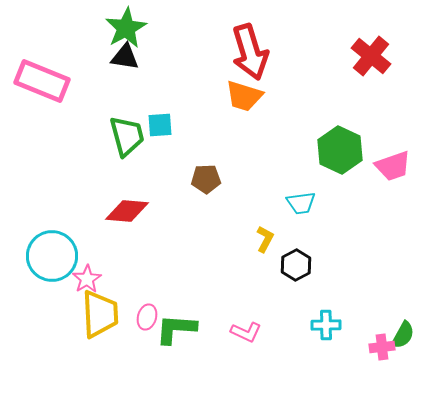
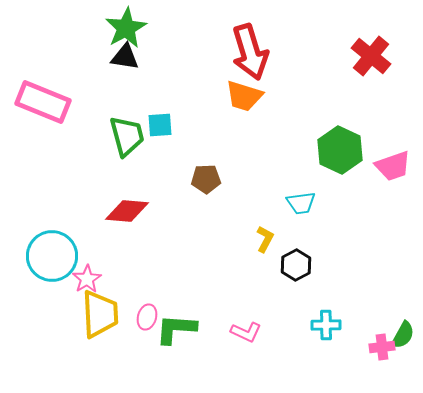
pink rectangle: moved 1 px right, 21 px down
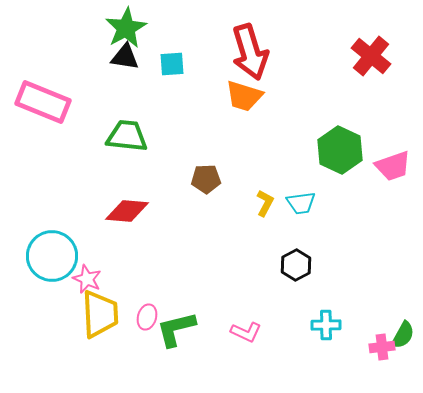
cyan square: moved 12 px right, 61 px up
green trapezoid: rotated 69 degrees counterclockwise
yellow L-shape: moved 36 px up
pink star: rotated 16 degrees counterclockwise
green L-shape: rotated 18 degrees counterclockwise
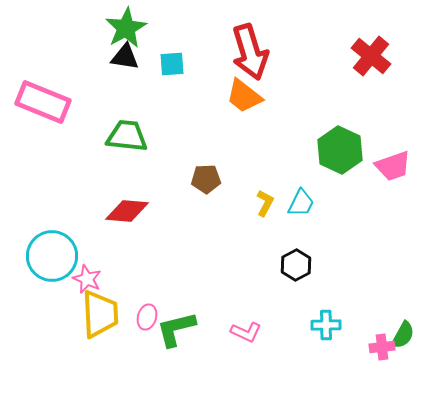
orange trapezoid: rotated 21 degrees clockwise
cyan trapezoid: rotated 56 degrees counterclockwise
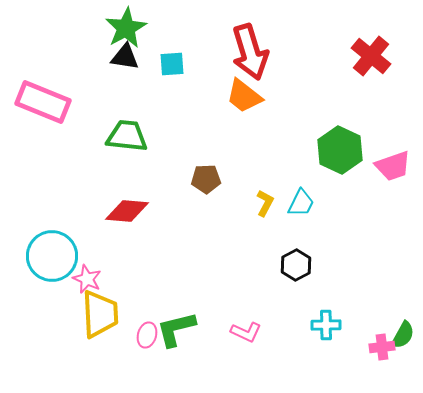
pink ellipse: moved 18 px down
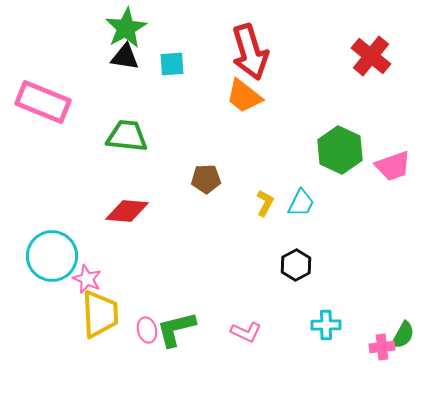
pink ellipse: moved 5 px up; rotated 30 degrees counterclockwise
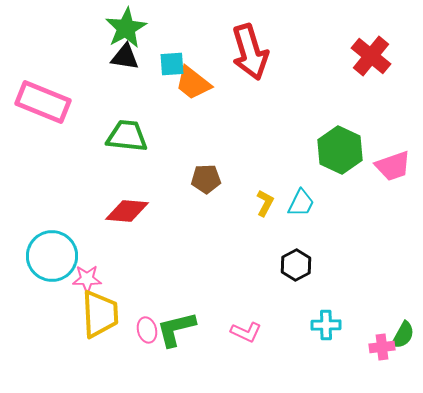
orange trapezoid: moved 51 px left, 13 px up
pink star: rotated 24 degrees counterclockwise
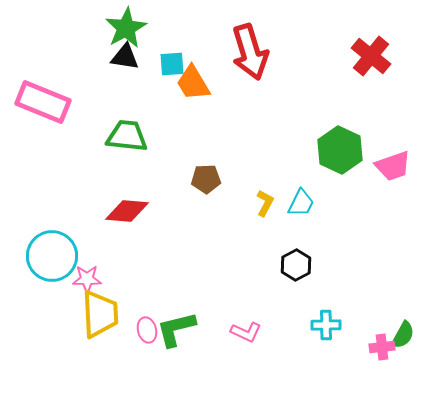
orange trapezoid: rotated 21 degrees clockwise
